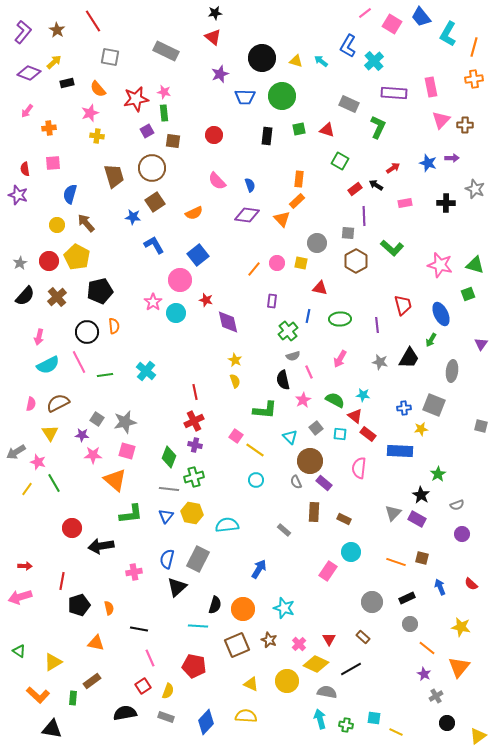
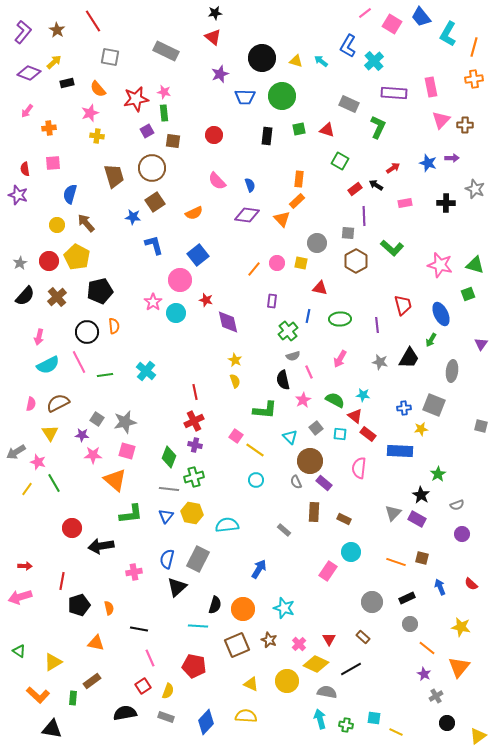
blue L-shape at (154, 245): rotated 15 degrees clockwise
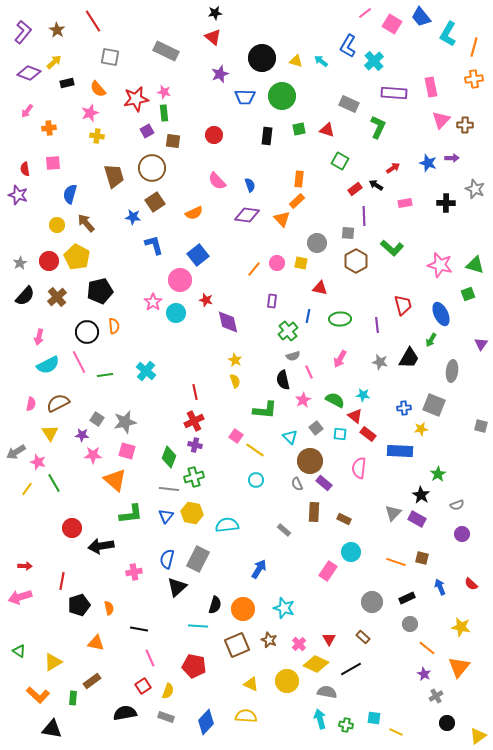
gray semicircle at (296, 482): moved 1 px right, 2 px down
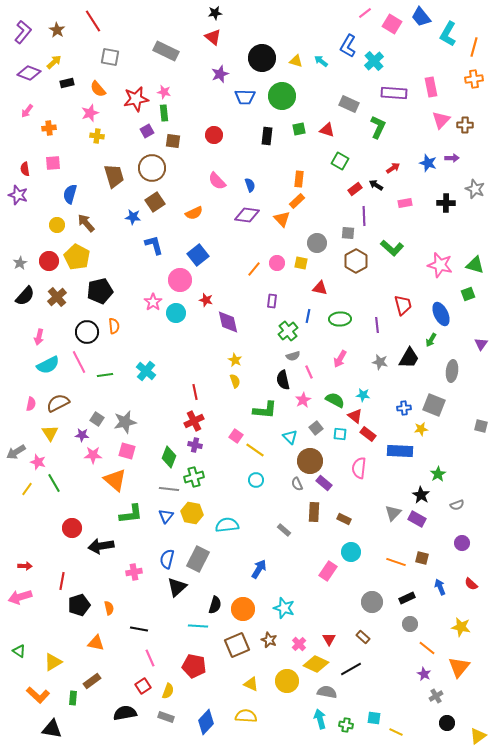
purple circle at (462, 534): moved 9 px down
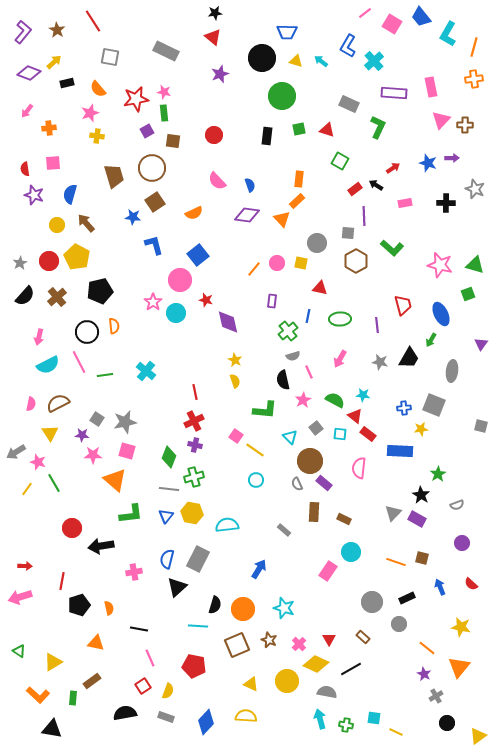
blue trapezoid at (245, 97): moved 42 px right, 65 px up
purple star at (18, 195): moved 16 px right
gray circle at (410, 624): moved 11 px left
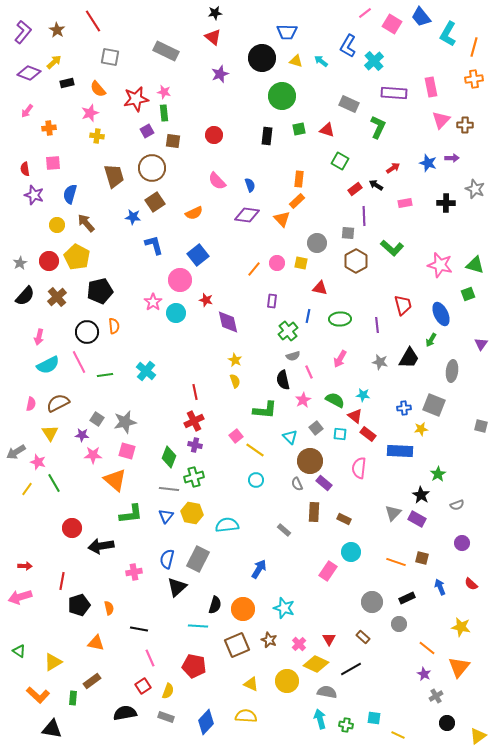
pink square at (236, 436): rotated 16 degrees clockwise
yellow line at (396, 732): moved 2 px right, 3 px down
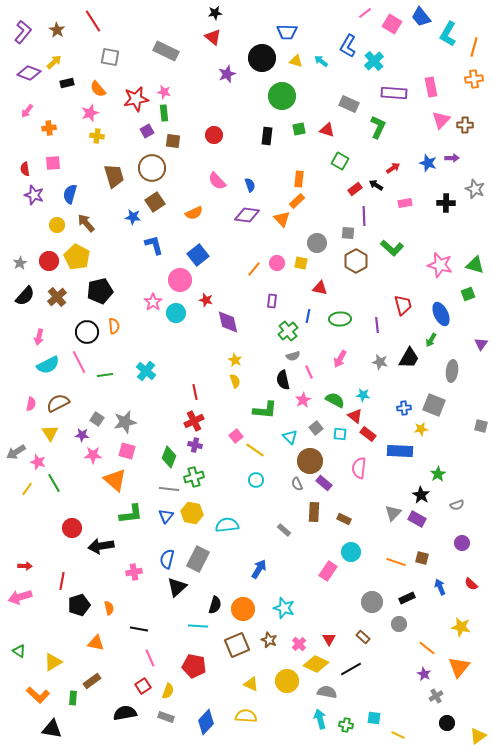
purple star at (220, 74): moved 7 px right
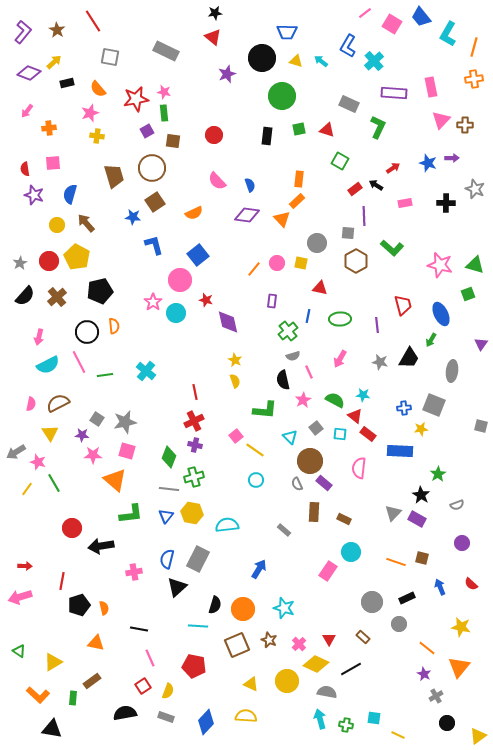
orange semicircle at (109, 608): moved 5 px left
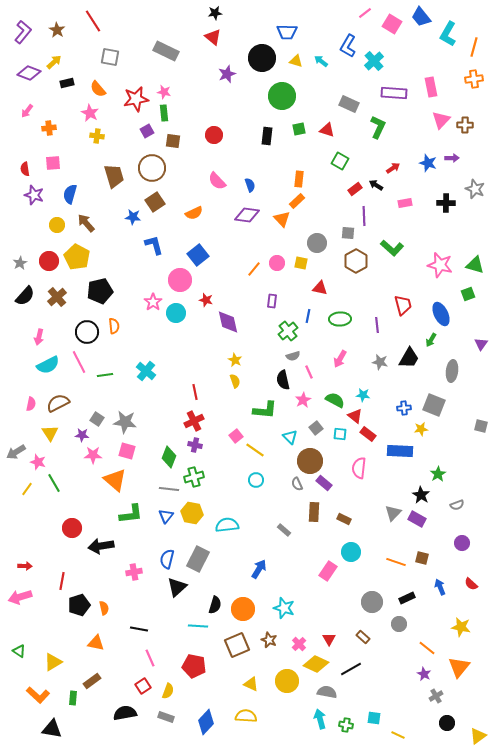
pink star at (90, 113): rotated 24 degrees counterclockwise
gray star at (125, 422): rotated 20 degrees clockwise
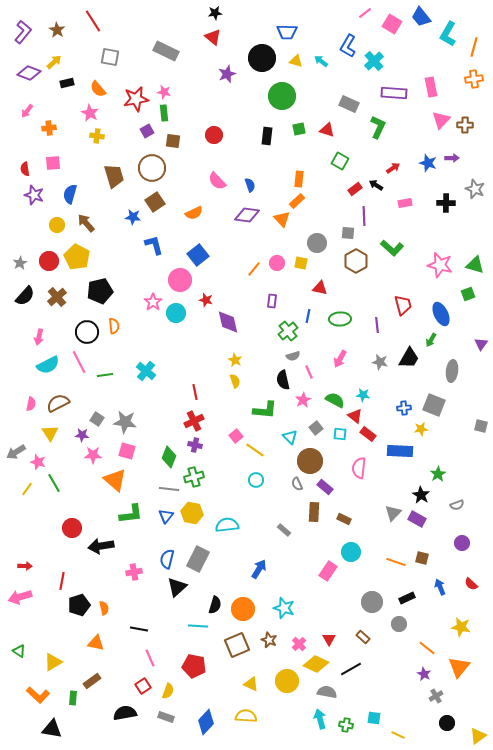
purple rectangle at (324, 483): moved 1 px right, 4 px down
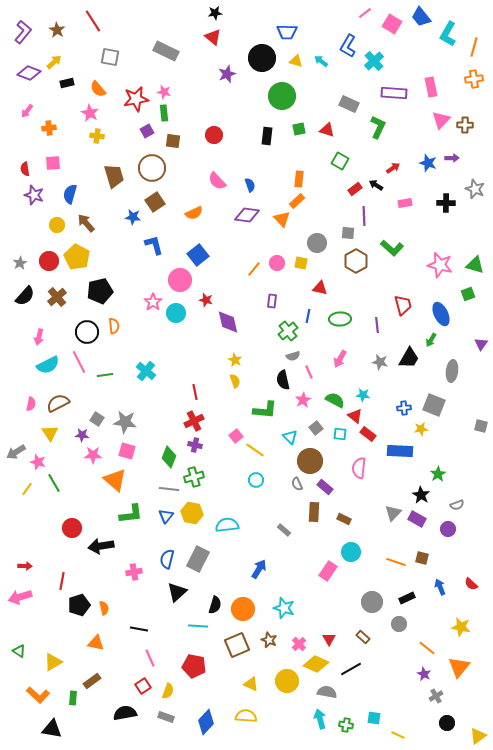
purple circle at (462, 543): moved 14 px left, 14 px up
black triangle at (177, 587): moved 5 px down
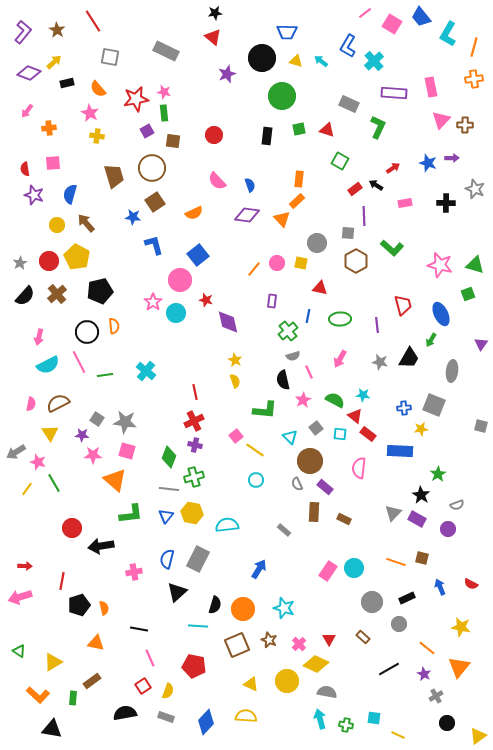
brown cross at (57, 297): moved 3 px up
cyan circle at (351, 552): moved 3 px right, 16 px down
red semicircle at (471, 584): rotated 16 degrees counterclockwise
black line at (351, 669): moved 38 px right
